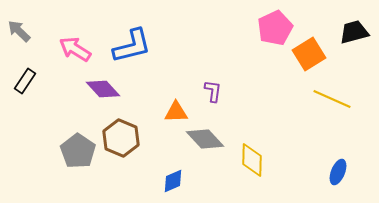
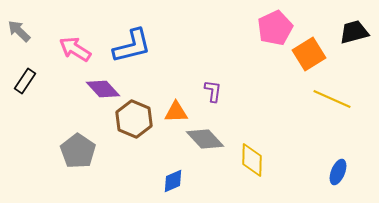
brown hexagon: moved 13 px right, 19 px up
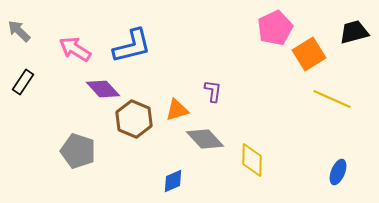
black rectangle: moved 2 px left, 1 px down
orange triangle: moved 1 px right, 2 px up; rotated 15 degrees counterclockwise
gray pentagon: rotated 16 degrees counterclockwise
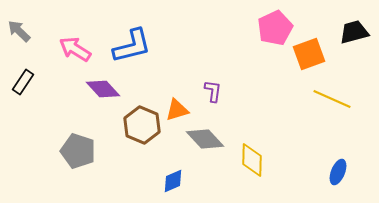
orange square: rotated 12 degrees clockwise
brown hexagon: moved 8 px right, 6 px down
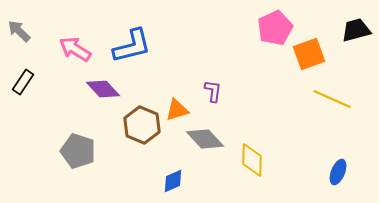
black trapezoid: moved 2 px right, 2 px up
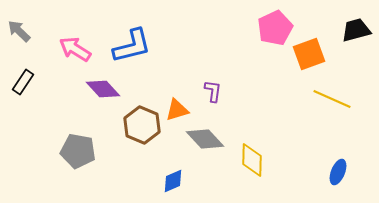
gray pentagon: rotated 8 degrees counterclockwise
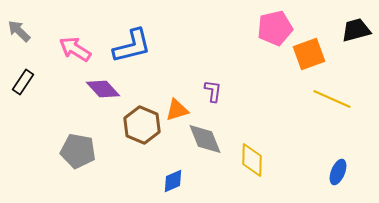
pink pentagon: rotated 12 degrees clockwise
gray diamond: rotated 21 degrees clockwise
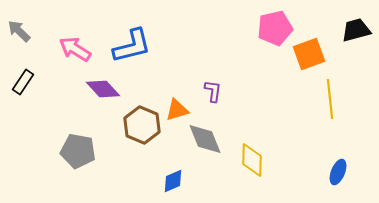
yellow line: moved 2 px left; rotated 60 degrees clockwise
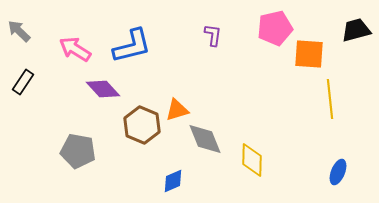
orange square: rotated 24 degrees clockwise
purple L-shape: moved 56 px up
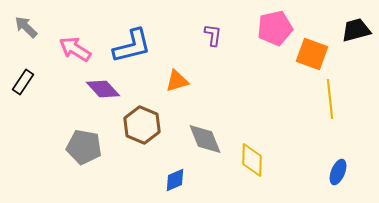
gray arrow: moved 7 px right, 4 px up
orange square: moved 3 px right; rotated 16 degrees clockwise
orange triangle: moved 29 px up
gray pentagon: moved 6 px right, 4 px up
blue diamond: moved 2 px right, 1 px up
